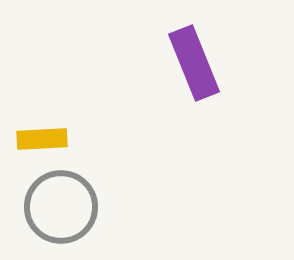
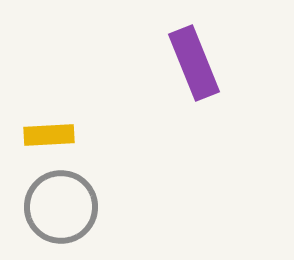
yellow rectangle: moved 7 px right, 4 px up
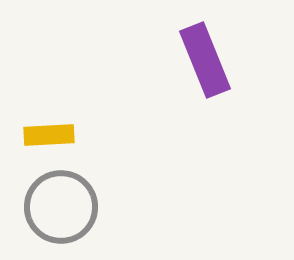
purple rectangle: moved 11 px right, 3 px up
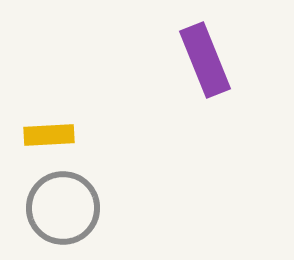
gray circle: moved 2 px right, 1 px down
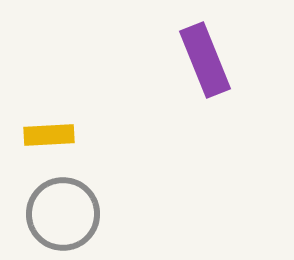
gray circle: moved 6 px down
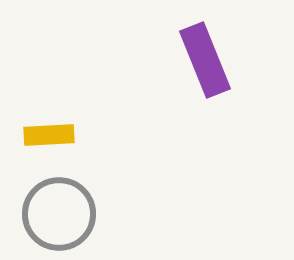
gray circle: moved 4 px left
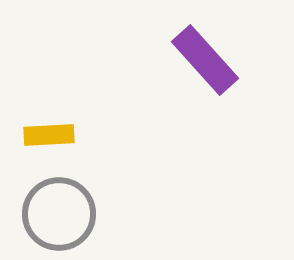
purple rectangle: rotated 20 degrees counterclockwise
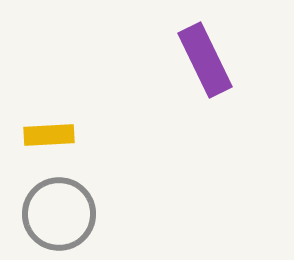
purple rectangle: rotated 16 degrees clockwise
